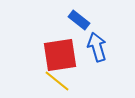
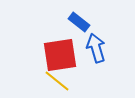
blue rectangle: moved 2 px down
blue arrow: moved 1 px left, 1 px down
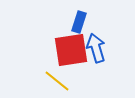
blue rectangle: rotated 70 degrees clockwise
red square: moved 11 px right, 5 px up
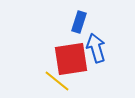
red square: moved 9 px down
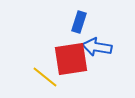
blue arrow: moved 1 px right, 1 px up; rotated 64 degrees counterclockwise
yellow line: moved 12 px left, 4 px up
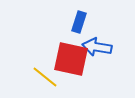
red square: rotated 21 degrees clockwise
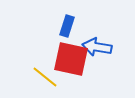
blue rectangle: moved 12 px left, 4 px down
